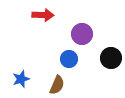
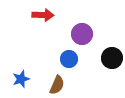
black circle: moved 1 px right
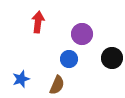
red arrow: moved 5 px left, 7 px down; rotated 85 degrees counterclockwise
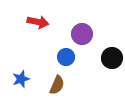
red arrow: rotated 95 degrees clockwise
blue circle: moved 3 px left, 2 px up
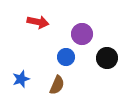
black circle: moved 5 px left
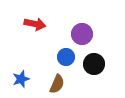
red arrow: moved 3 px left, 2 px down
black circle: moved 13 px left, 6 px down
brown semicircle: moved 1 px up
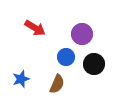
red arrow: moved 4 px down; rotated 20 degrees clockwise
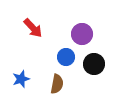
red arrow: moved 2 px left; rotated 15 degrees clockwise
brown semicircle: rotated 12 degrees counterclockwise
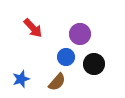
purple circle: moved 2 px left
brown semicircle: moved 2 px up; rotated 30 degrees clockwise
